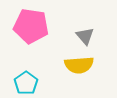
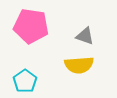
gray triangle: rotated 30 degrees counterclockwise
cyan pentagon: moved 1 px left, 2 px up
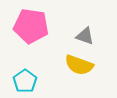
yellow semicircle: rotated 24 degrees clockwise
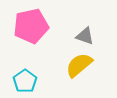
pink pentagon: rotated 20 degrees counterclockwise
yellow semicircle: rotated 120 degrees clockwise
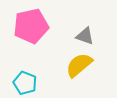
cyan pentagon: moved 2 px down; rotated 15 degrees counterclockwise
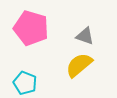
pink pentagon: moved 2 px down; rotated 28 degrees clockwise
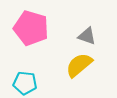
gray triangle: moved 2 px right
cyan pentagon: rotated 15 degrees counterclockwise
